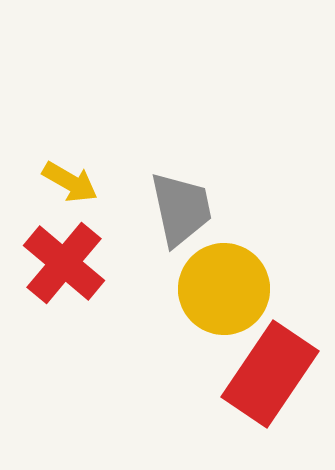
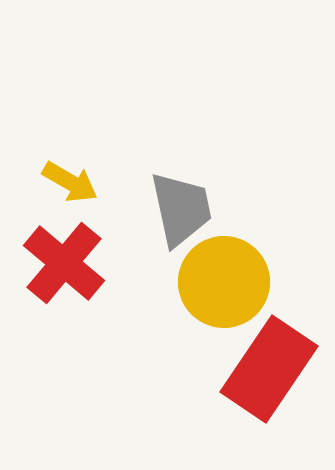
yellow circle: moved 7 px up
red rectangle: moved 1 px left, 5 px up
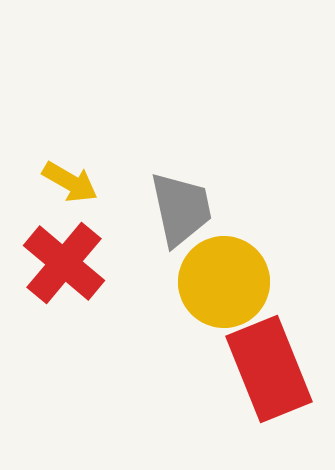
red rectangle: rotated 56 degrees counterclockwise
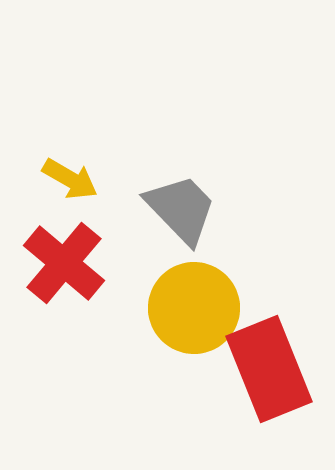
yellow arrow: moved 3 px up
gray trapezoid: rotated 32 degrees counterclockwise
yellow circle: moved 30 px left, 26 px down
